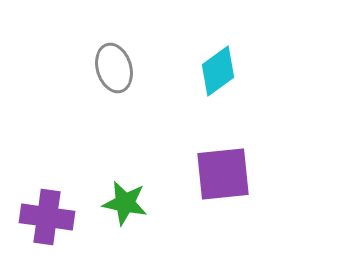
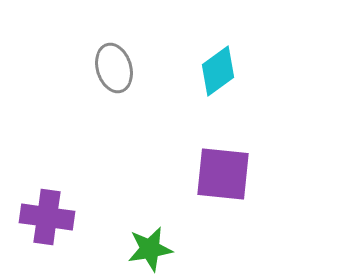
purple square: rotated 12 degrees clockwise
green star: moved 25 px right, 46 px down; rotated 21 degrees counterclockwise
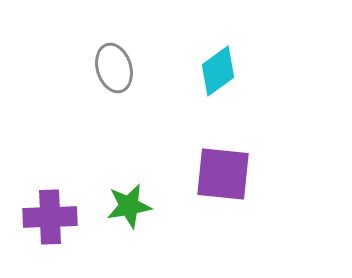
purple cross: moved 3 px right; rotated 10 degrees counterclockwise
green star: moved 21 px left, 43 px up
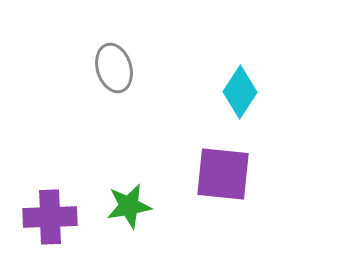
cyan diamond: moved 22 px right, 21 px down; rotated 21 degrees counterclockwise
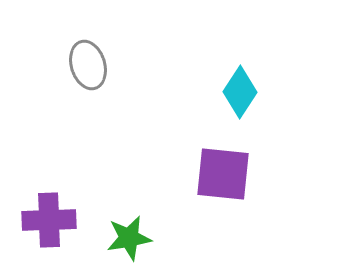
gray ellipse: moved 26 px left, 3 px up
green star: moved 32 px down
purple cross: moved 1 px left, 3 px down
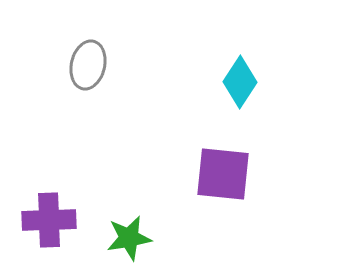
gray ellipse: rotated 30 degrees clockwise
cyan diamond: moved 10 px up
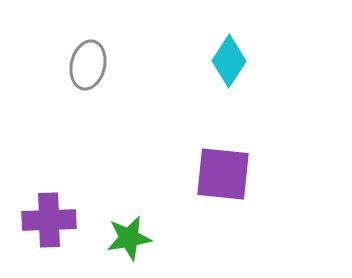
cyan diamond: moved 11 px left, 21 px up
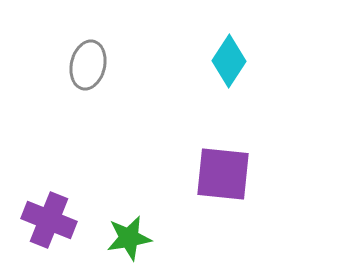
purple cross: rotated 24 degrees clockwise
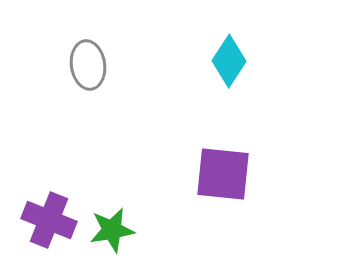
gray ellipse: rotated 21 degrees counterclockwise
green star: moved 17 px left, 8 px up
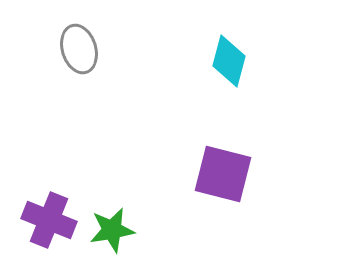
cyan diamond: rotated 18 degrees counterclockwise
gray ellipse: moved 9 px left, 16 px up; rotated 9 degrees counterclockwise
purple square: rotated 8 degrees clockwise
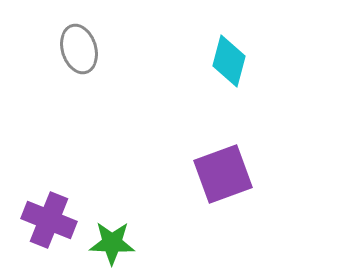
purple square: rotated 34 degrees counterclockwise
green star: moved 13 px down; rotated 12 degrees clockwise
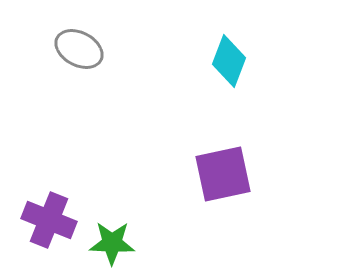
gray ellipse: rotated 45 degrees counterclockwise
cyan diamond: rotated 6 degrees clockwise
purple square: rotated 8 degrees clockwise
